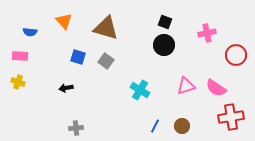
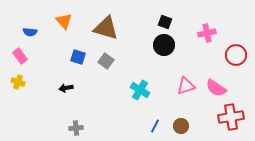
pink rectangle: rotated 49 degrees clockwise
brown circle: moved 1 px left
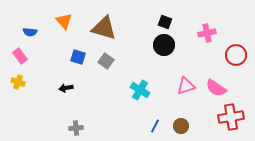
brown triangle: moved 2 px left
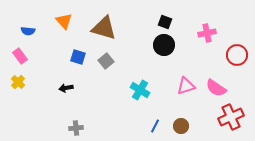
blue semicircle: moved 2 px left, 1 px up
red circle: moved 1 px right
gray square: rotated 14 degrees clockwise
yellow cross: rotated 24 degrees clockwise
red cross: rotated 15 degrees counterclockwise
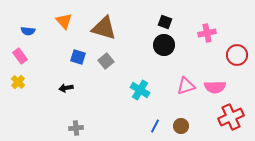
pink semicircle: moved 1 px left, 1 px up; rotated 35 degrees counterclockwise
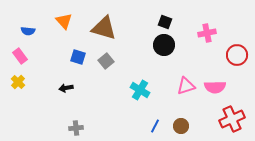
red cross: moved 1 px right, 2 px down
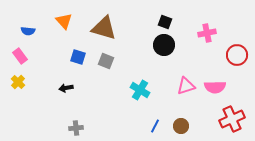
gray square: rotated 28 degrees counterclockwise
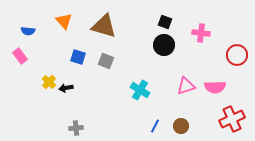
brown triangle: moved 2 px up
pink cross: moved 6 px left; rotated 18 degrees clockwise
yellow cross: moved 31 px right
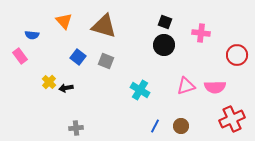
blue semicircle: moved 4 px right, 4 px down
blue square: rotated 21 degrees clockwise
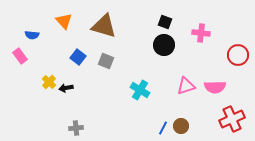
red circle: moved 1 px right
blue line: moved 8 px right, 2 px down
